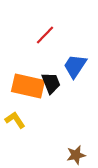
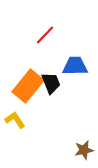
blue trapezoid: rotated 56 degrees clockwise
orange rectangle: rotated 64 degrees counterclockwise
brown star: moved 8 px right, 5 px up
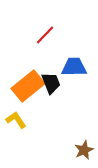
blue trapezoid: moved 1 px left, 1 px down
orange rectangle: rotated 12 degrees clockwise
yellow L-shape: moved 1 px right
brown star: rotated 12 degrees counterclockwise
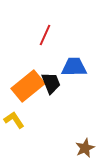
red line: rotated 20 degrees counterclockwise
yellow L-shape: moved 2 px left
brown star: moved 1 px right, 2 px up
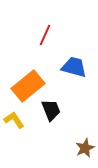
blue trapezoid: rotated 16 degrees clockwise
black trapezoid: moved 27 px down
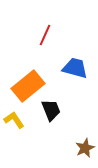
blue trapezoid: moved 1 px right, 1 px down
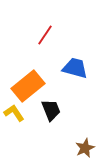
red line: rotated 10 degrees clockwise
yellow L-shape: moved 7 px up
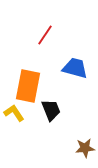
orange rectangle: rotated 40 degrees counterclockwise
brown star: rotated 18 degrees clockwise
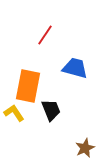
brown star: rotated 18 degrees counterclockwise
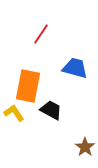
red line: moved 4 px left, 1 px up
black trapezoid: rotated 40 degrees counterclockwise
brown star: moved 1 px up; rotated 12 degrees counterclockwise
